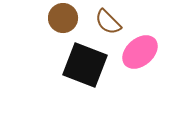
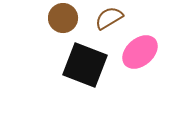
brown semicircle: moved 1 px right, 4 px up; rotated 104 degrees clockwise
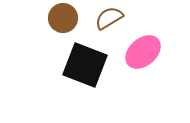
pink ellipse: moved 3 px right
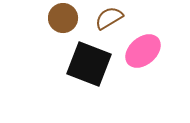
pink ellipse: moved 1 px up
black square: moved 4 px right, 1 px up
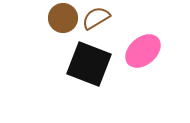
brown semicircle: moved 13 px left
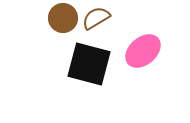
black square: rotated 6 degrees counterclockwise
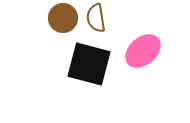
brown semicircle: rotated 68 degrees counterclockwise
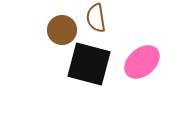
brown circle: moved 1 px left, 12 px down
pink ellipse: moved 1 px left, 11 px down
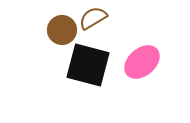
brown semicircle: moved 3 px left; rotated 68 degrees clockwise
black square: moved 1 px left, 1 px down
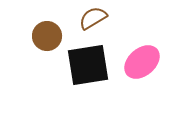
brown circle: moved 15 px left, 6 px down
black square: rotated 24 degrees counterclockwise
